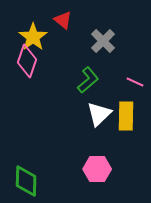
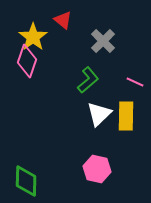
pink hexagon: rotated 12 degrees clockwise
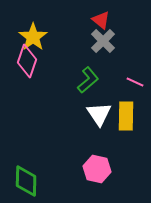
red triangle: moved 38 px right
white triangle: rotated 20 degrees counterclockwise
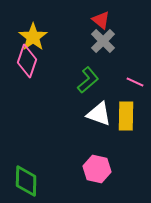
white triangle: rotated 36 degrees counterclockwise
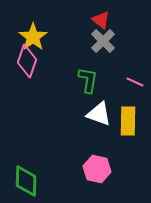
green L-shape: rotated 40 degrees counterclockwise
yellow rectangle: moved 2 px right, 5 px down
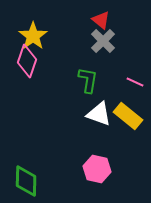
yellow star: moved 1 px up
yellow rectangle: moved 5 px up; rotated 52 degrees counterclockwise
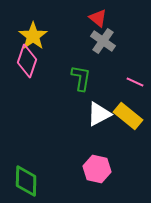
red triangle: moved 3 px left, 2 px up
gray cross: rotated 10 degrees counterclockwise
green L-shape: moved 7 px left, 2 px up
white triangle: rotated 48 degrees counterclockwise
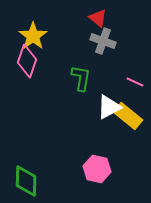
gray cross: rotated 15 degrees counterclockwise
white triangle: moved 10 px right, 7 px up
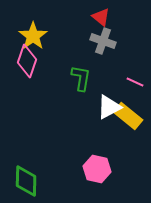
red triangle: moved 3 px right, 1 px up
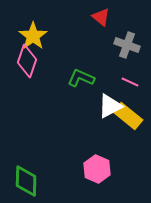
gray cross: moved 24 px right, 4 px down
green L-shape: rotated 76 degrees counterclockwise
pink line: moved 5 px left
white triangle: moved 1 px right, 1 px up
pink hexagon: rotated 12 degrees clockwise
